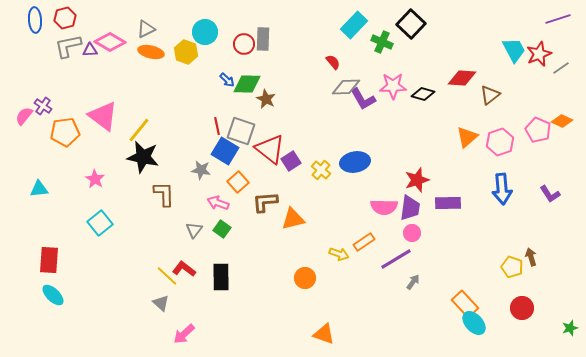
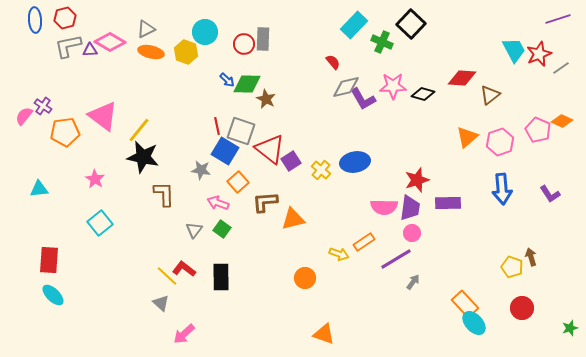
gray diamond at (346, 87): rotated 12 degrees counterclockwise
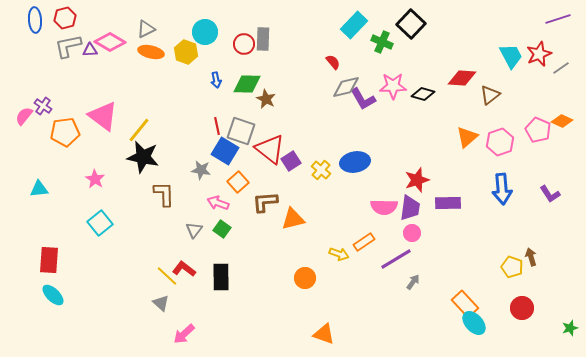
cyan trapezoid at (514, 50): moved 3 px left, 6 px down
blue arrow at (227, 80): moved 11 px left; rotated 35 degrees clockwise
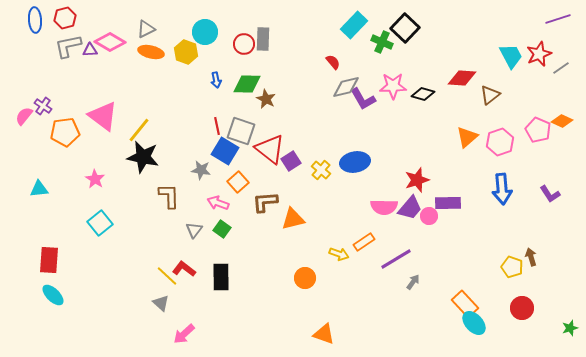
black square at (411, 24): moved 6 px left, 4 px down
brown L-shape at (164, 194): moved 5 px right, 2 px down
purple trapezoid at (410, 208): rotated 32 degrees clockwise
pink circle at (412, 233): moved 17 px right, 17 px up
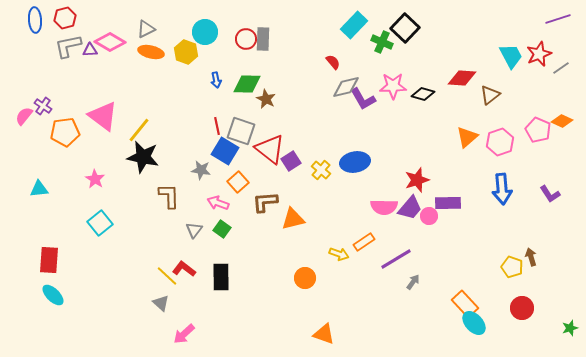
red circle at (244, 44): moved 2 px right, 5 px up
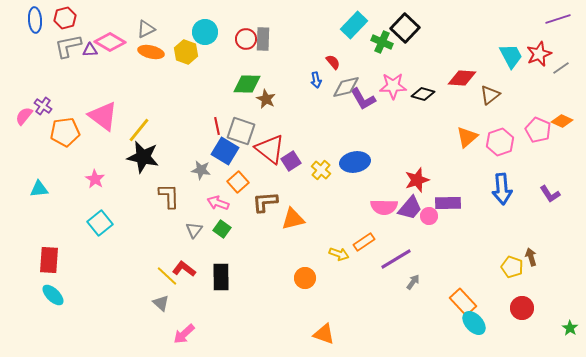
blue arrow at (216, 80): moved 100 px right
orange rectangle at (465, 304): moved 2 px left, 2 px up
green star at (570, 328): rotated 21 degrees counterclockwise
